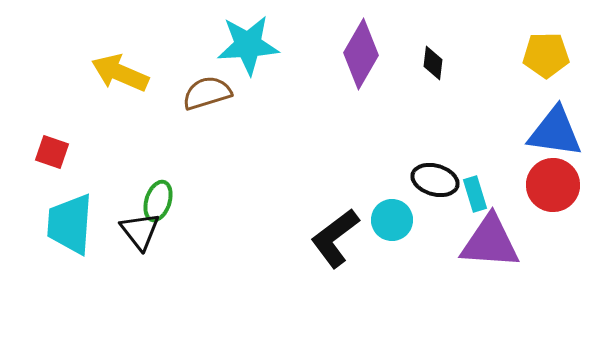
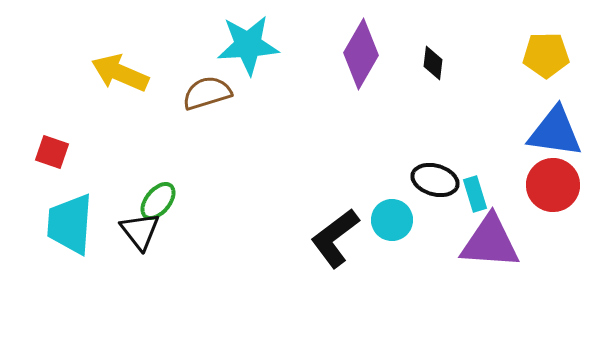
green ellipse: rotated 21 degrees clockwise
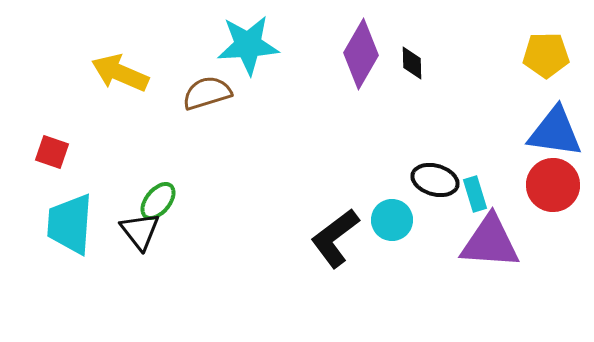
black diamond: moved 21 px left; rotated 8 degrees counterclockwise
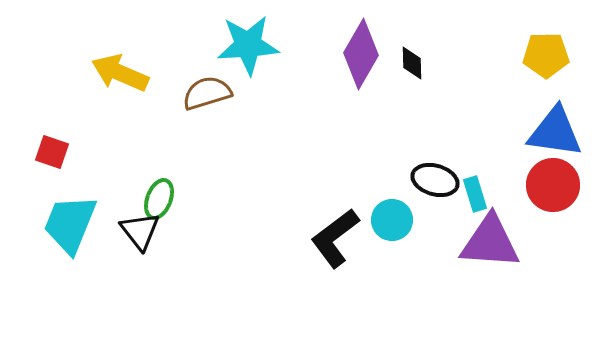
green ellipse: moved 1 px right, 2 px up; rotated 18 degrees counterclockwise
cyan trapezoid: rotated 18 degrees clockwise
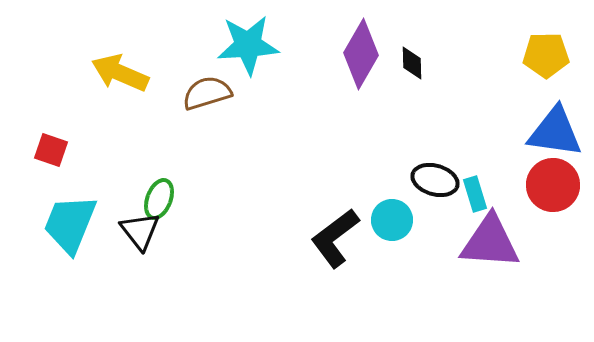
red square: moved 1 px left, 2 px up
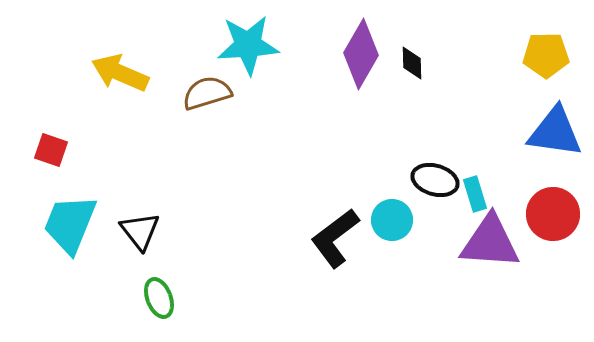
red circle: moved 29 px down
green ellipse: moved 99 px down; rotated 42 degrees counterclockwise
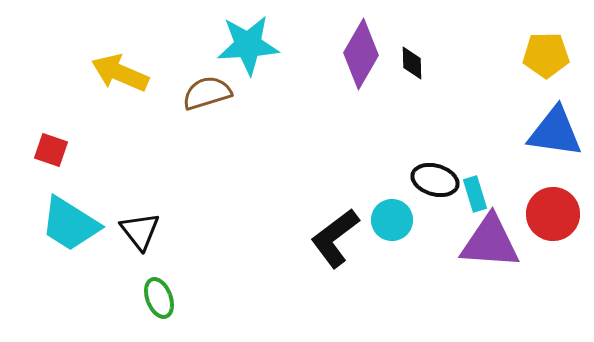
cyan trapezoid: rotated 80 degrees counterclockwise
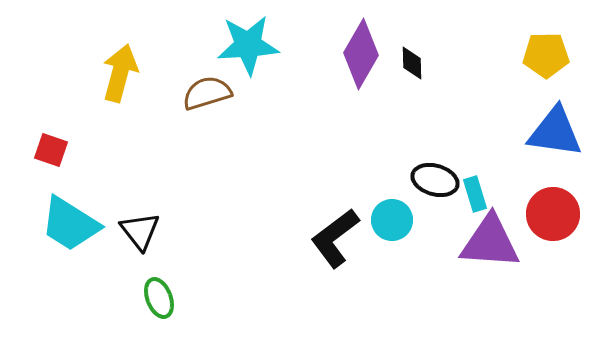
yellow arrow: rotated 82 degrees clockwise
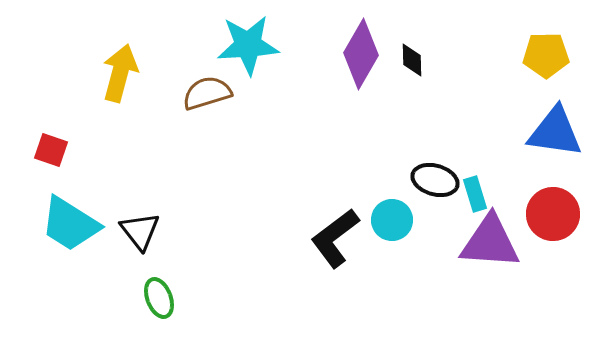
black diamond: moved 3 px up
